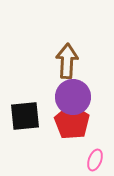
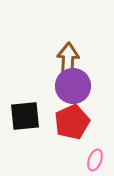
brown arrow: moved 1 px right, 1 px up
purple circle: moved 11 px up
red pentagon: rotated 16 degrees clockwise
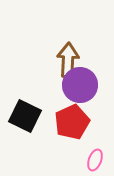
purple circle: moved 7 px right, 1 px up
black square: rotated 32 degrees clockwise
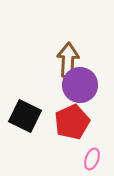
pink ellipse: moved 3 px left, 1 px up
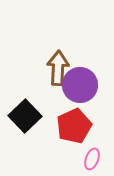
brown arrow: moved 10 px left, 8 px down
black square: rotated 20 degrees clockwise
red pentagon: moved 2 px right, 4 px down
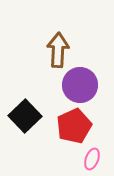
brown arrow: moved 18 px up
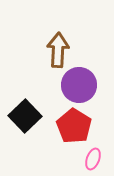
purple circle: moved 1 px left
red pentagon: rotated 16 degrees counterclockwise
pink ellipse: moved 1 px right
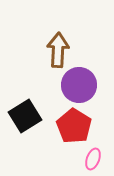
black square: rotated 12 degrees clockwise
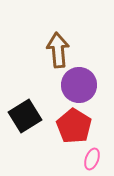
brown arrow: rotated 8 degrees counterclockwise
pink ellipse: moved 1 px left
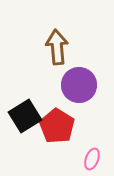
brown arrow: moved 1 px left, 3 px up
red pentagon: moved 17 px left
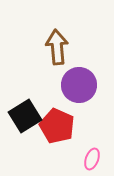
red pentagon: rotated 8 degrees counterclockwise
